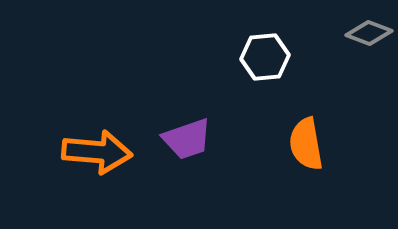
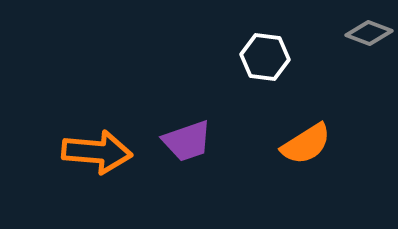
white hexagon: rotated 12 degrees clockwise
purple trapezoid: moved 2 px down
orange semicircle: rotated 112 degrees counterclockwise
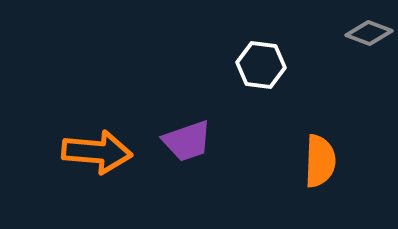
white hexagon: moved 4 px left, 8 px down
orange semicircle: moved 14 px right, 17 px down; rotated 56 degrees counterclockwise
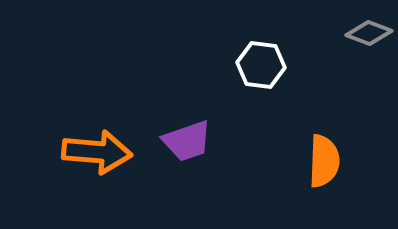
orange semicircle: moved 4 px right
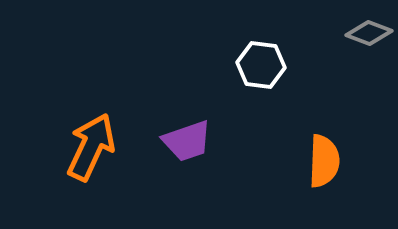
orange arrow: moved 6 px left, 5 px up; rotated 70 degrees counterclockwise
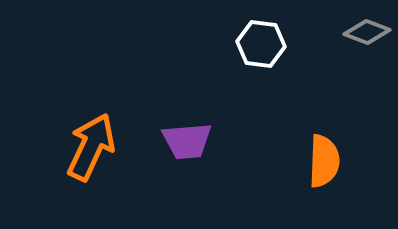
gray diamond: moved 2 px left, 1 px up
white hexagon: moved 21 px up
purple trapezoid: rotated 14 degrees clockwise
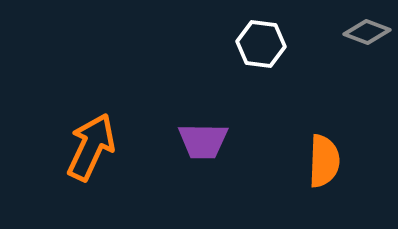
purple trapezoid: moved 16 px right; rotated 6 degrees clockwise
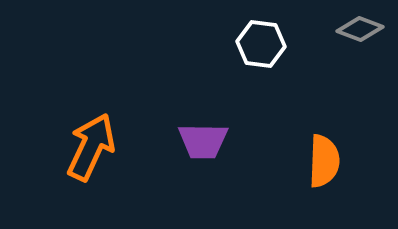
gray diamond: moved 7 px left, 3 px up
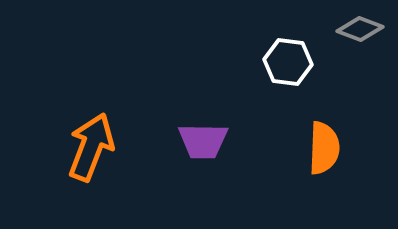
white hexagon: moved 27 px right, 18 px down
orange arrow: rotated 4 degrees counterclockwise
orange semicircle: moved 13 px up
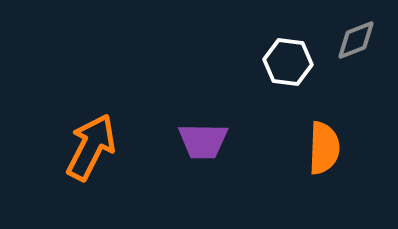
gray diamond: moved 4 px left, 11 px down; rotated 42 degrees counterclockwise
orange arrow: rotated 6 degrees clockwise
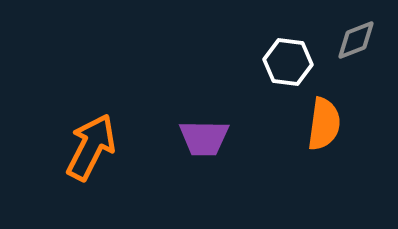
purple trapezoid: moved 1 px right, 3 px up
orange semicircle: moved 24 px up; rotated 6 degrees clockwise
